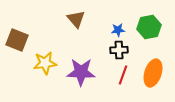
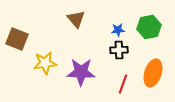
brown square: moved 1 px up
red line: moved 9 px down
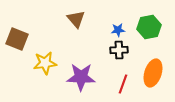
purple star: moved 5 px down
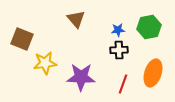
brown square: moved 5 px right
